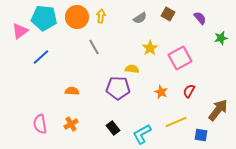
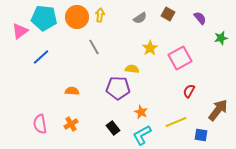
yellow arrow: moved 1 px left, 1 px up
orange star: moved 20 px left, 20 px down
cyan L-shape: moved 1 px down
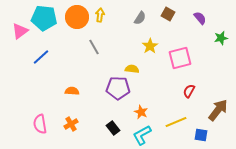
gray semicircle: rotated 24 degrees counterclockwise
yellow star: moved 2 px up
pink square: rotated 15 degrees clockwise
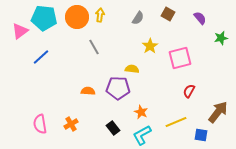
gray semicircle: moved 2 px left
orange semicircle: moved 16 px right
brown arrow: moved 2 px down
